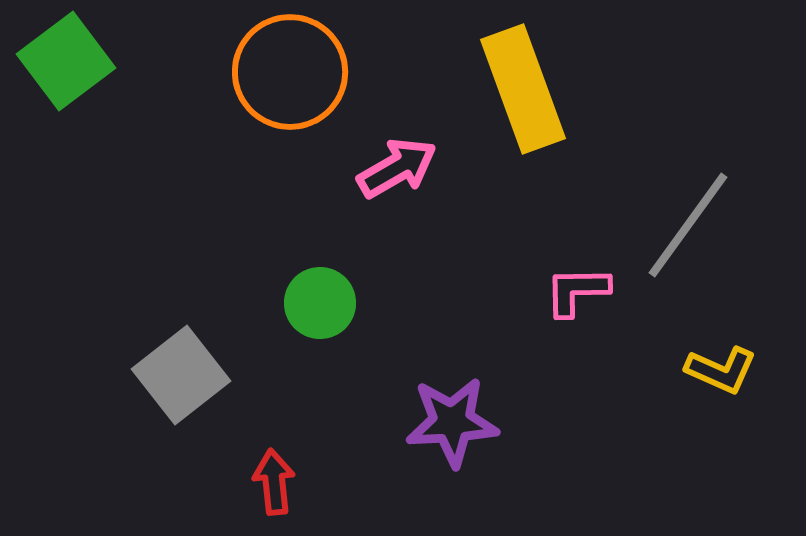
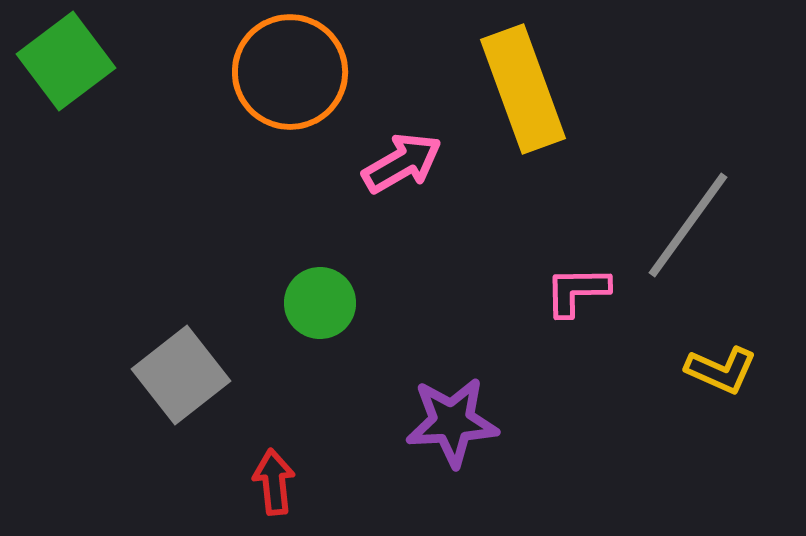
pink arrow: moved 5 px right, 5 px up
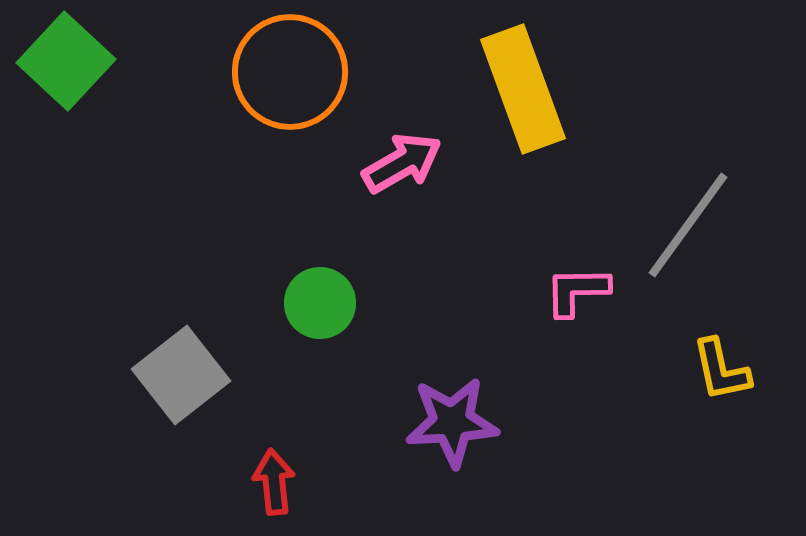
green square: rotated 10 degrees counterclockwise
yellow L-shape: rotated 54 degrees clockwise
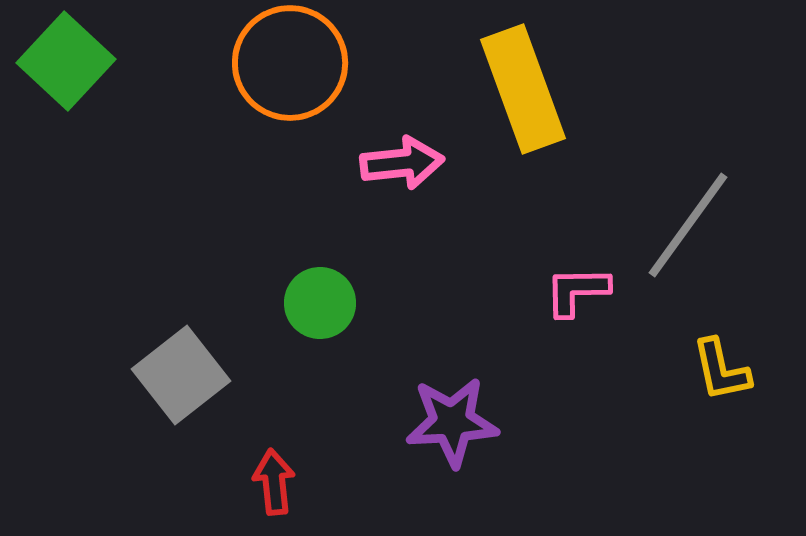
orange circle: moved 9 px up
pink arrow: rotated 24 degrees clockwise
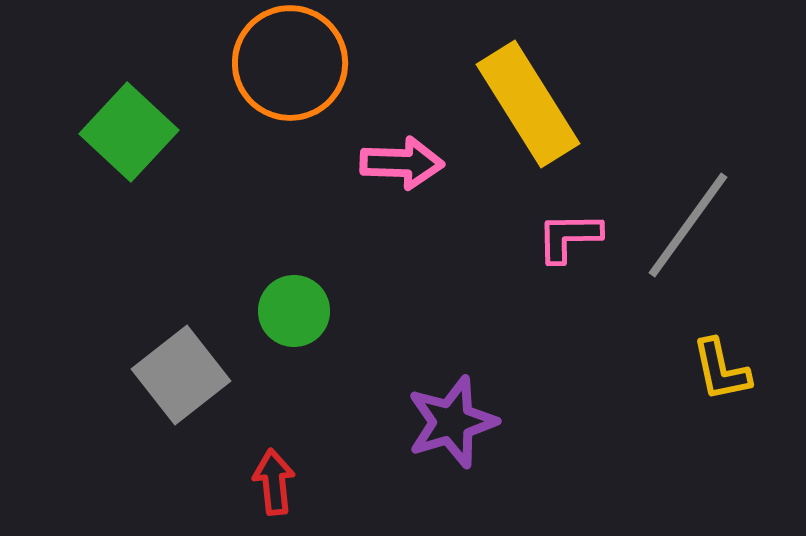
green square: moved 63 px right, 71 px down
yellow rectangle: moved 5 px right, 15 px down; rotated 12 degrees counterclockwise
pink arrow: rotated 8 degrees clockwise
pink L-shape: moved 8 px left, 54 px up
green circle: moved 26 px left, 8 px down
purple star: rotated 14 degrees counterclockwise
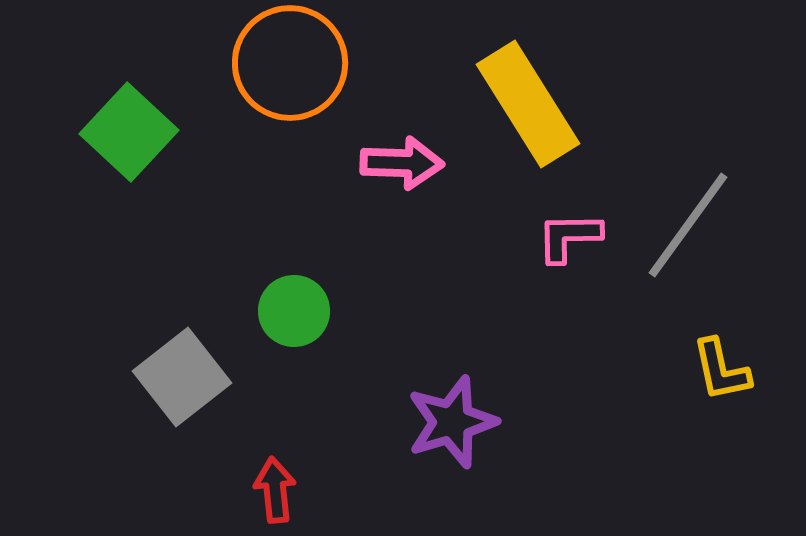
gray square: moved 1 px right, 2 px down
red arrow: moved 1 px right, 8 px down
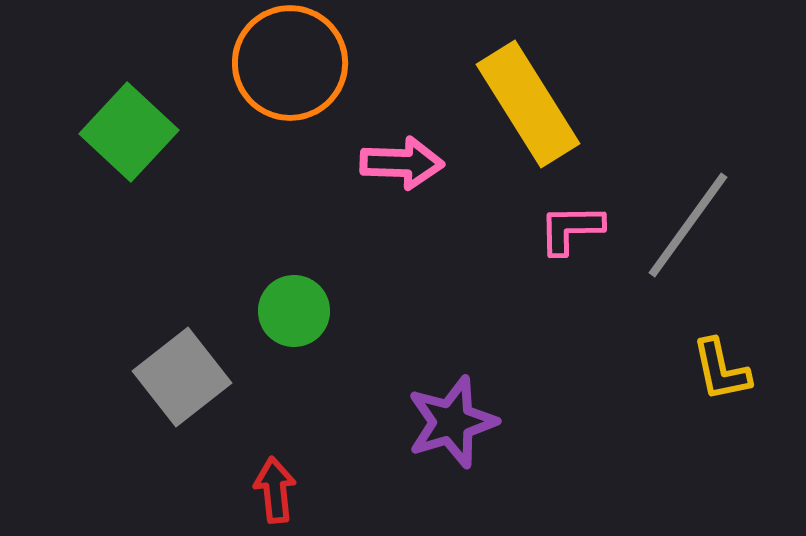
pink L-shape: moved 2 px right, 8 px up
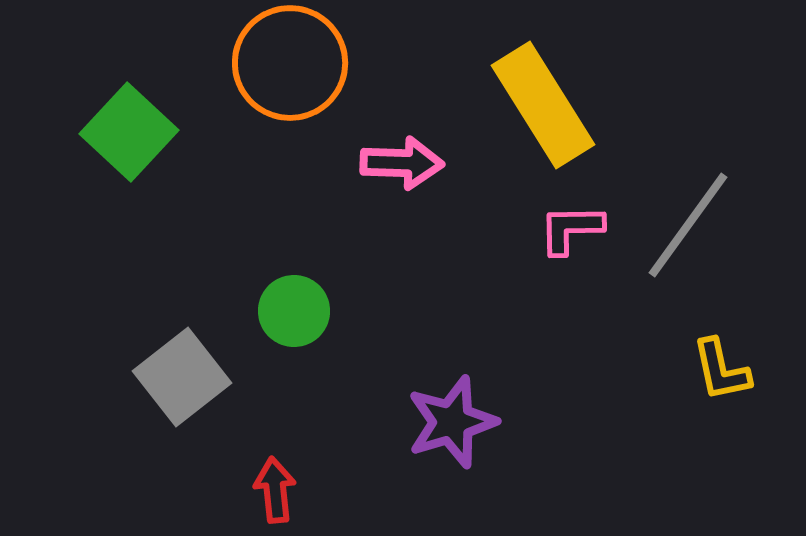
yellow rectangle: moved 15 px right, 1 px down
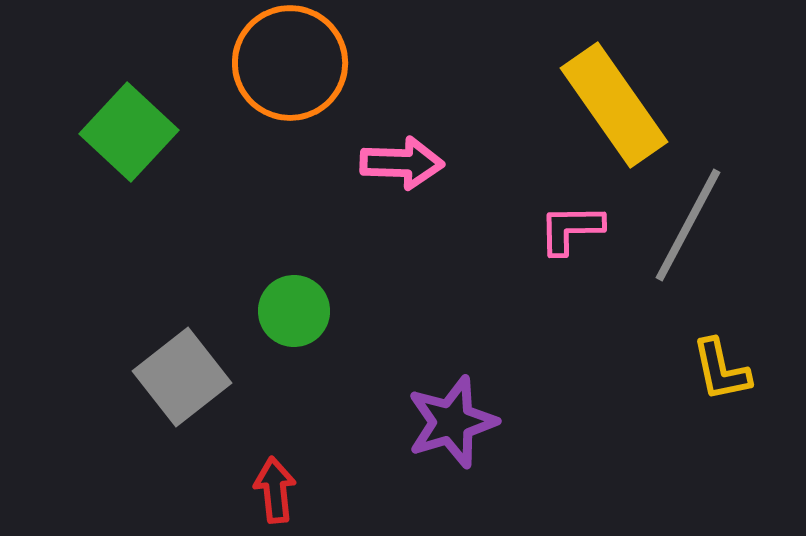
yellow rectangle: moved 71 px right; rotated 3 degrees counterclockwise
gray line: rotated 8 degrees counterclockwise
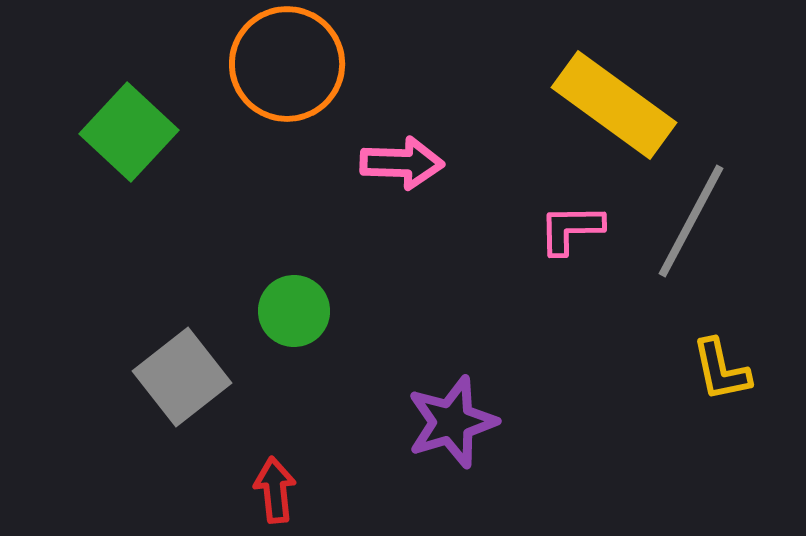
orange circle: moved 3 px left, 1 px down
yellow rectangle: rotated 19 degrees counterclockwise
gray line: moved 3 px right, 4 px up
